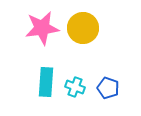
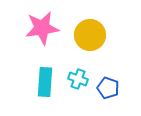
yellow circle: moved 7 px right, 7 px down
cyan rectangle: moved 1 px left
cyan cross: moved 3 px right, 8 px up
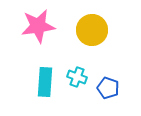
pink star: moved 4 px left, 2 px up
yellow circle: moved 2 px right, 5 px up
cyan cross: moved 1 px left, 2 px up
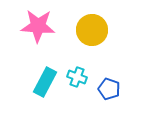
pink star: rotated 12 degrees clockwise
cyan rectangle: rotated 24 degrees clockwise
blue pentagon: moved 1 px right, 1 px down
